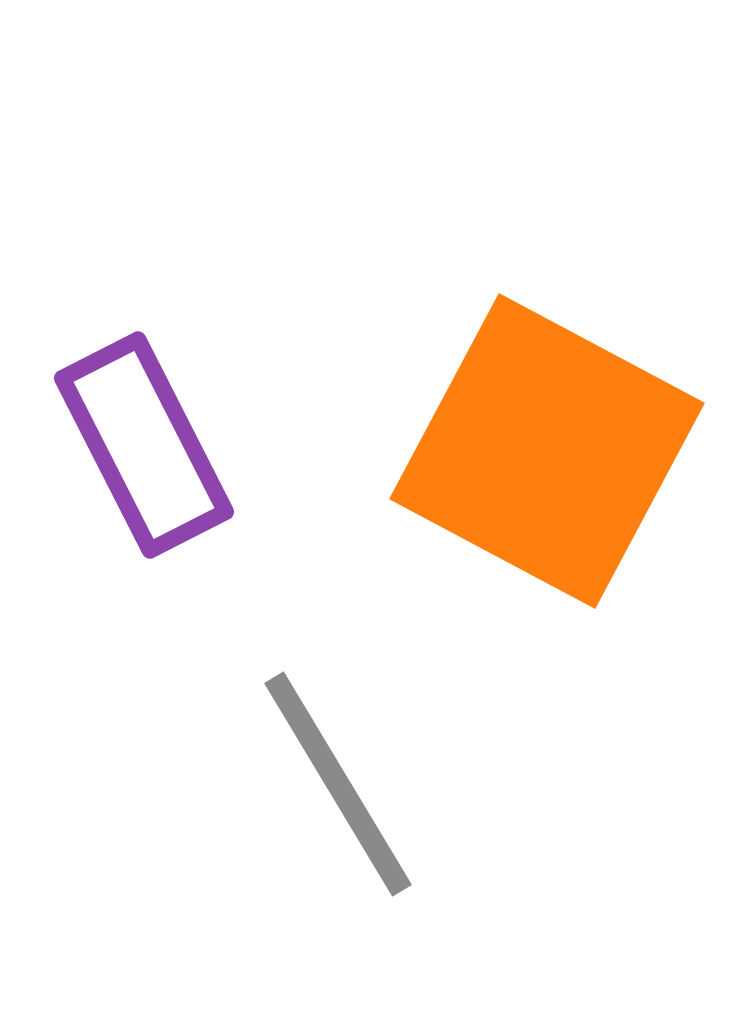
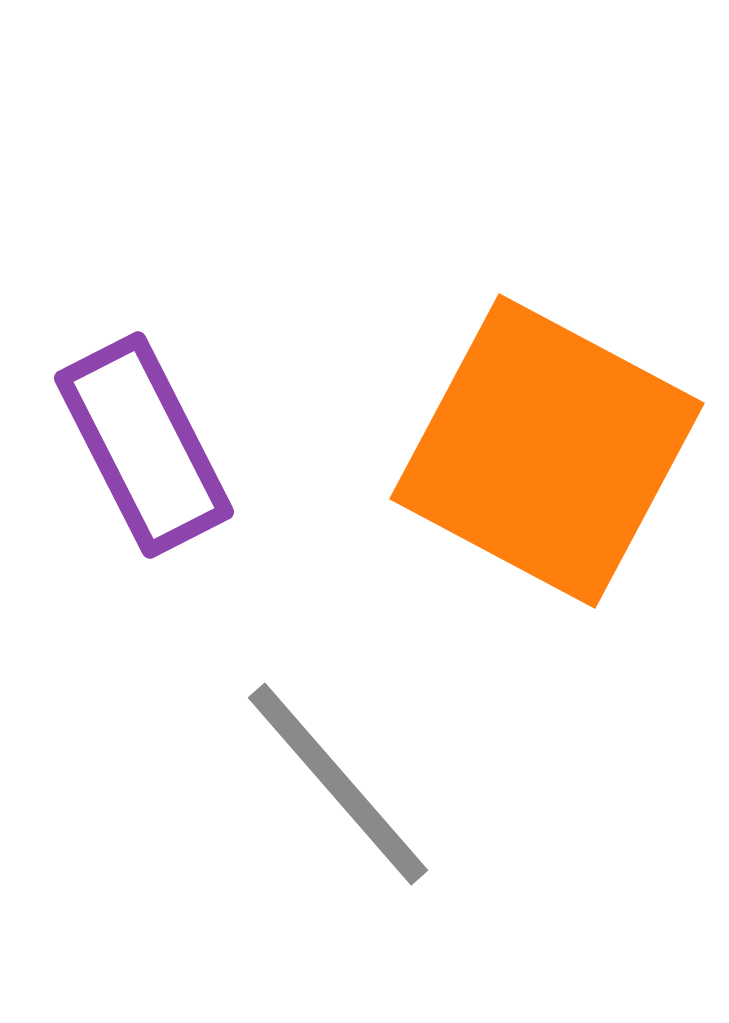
gray line: rotated 10 degrees counterclockwise
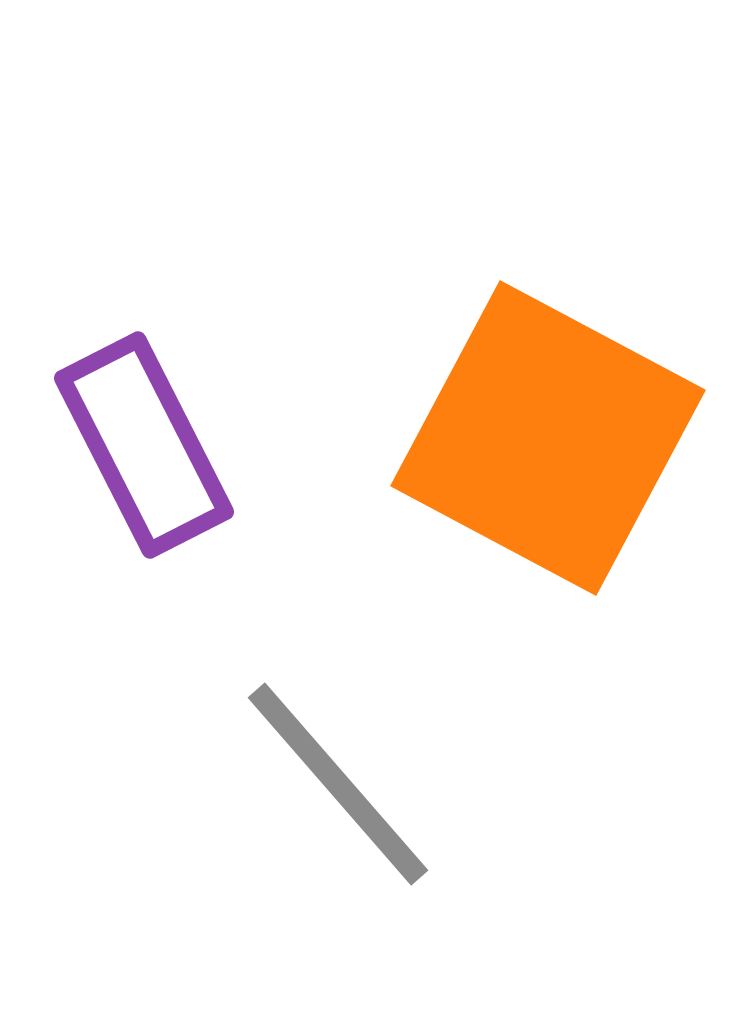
orange square: moved 1 px right, 13 px up
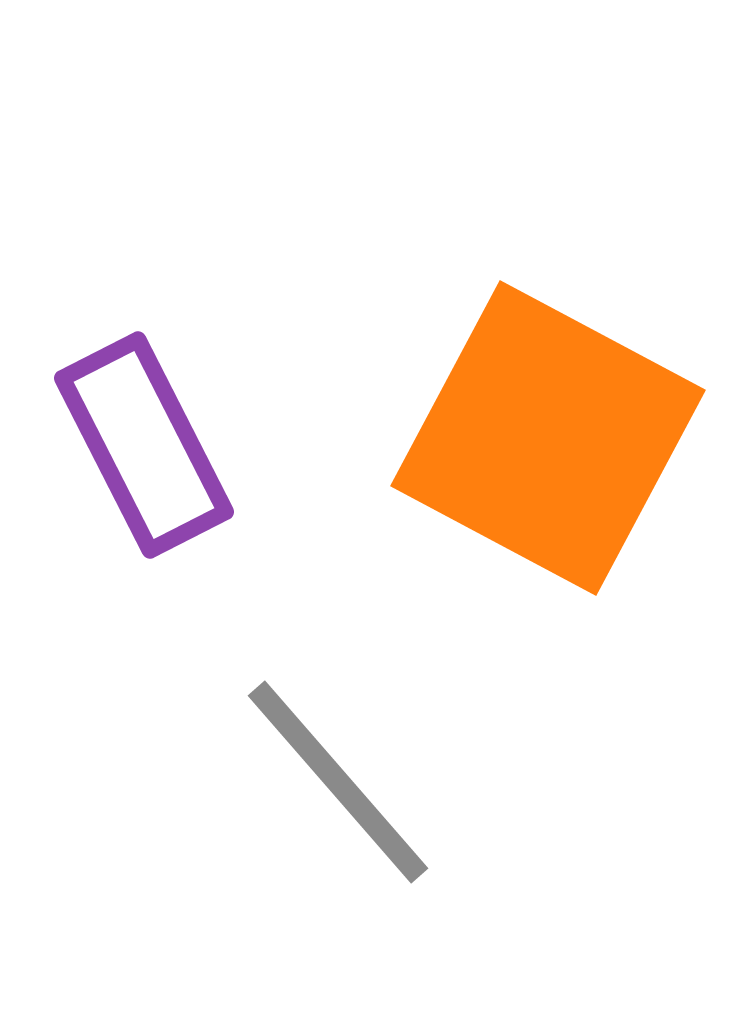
gray line: moved 2 px up
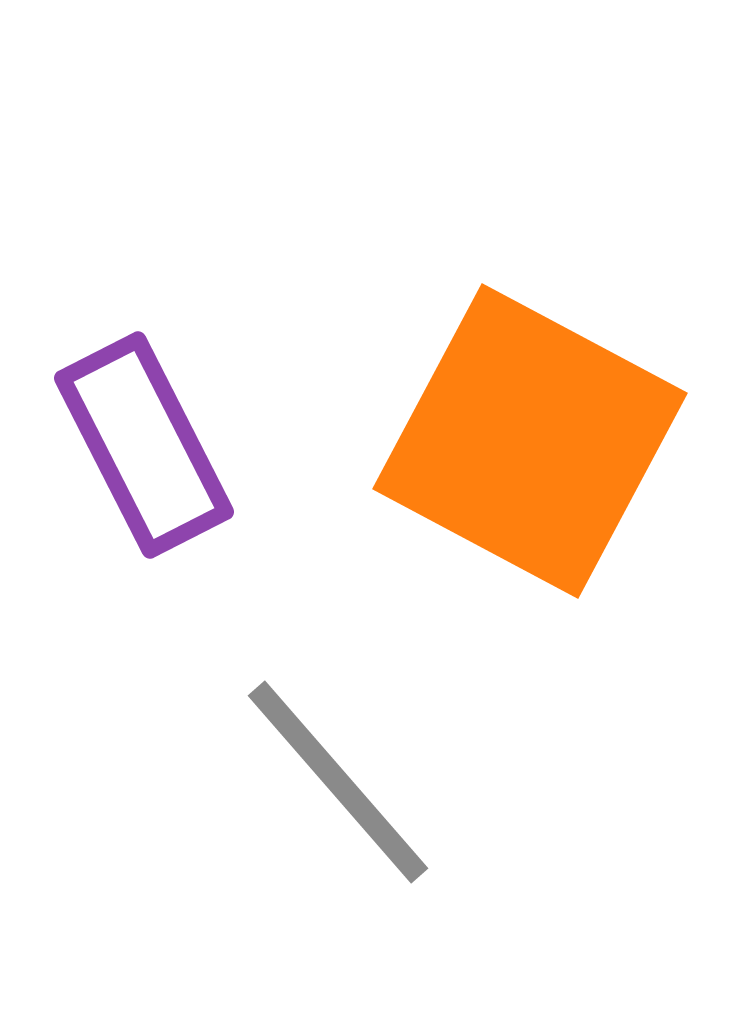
orange square: moved 18 px left, 3 px down
